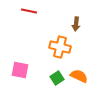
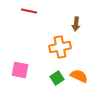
orange cross: rotated 25 degrees counterclockwise
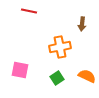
brown arrow: moved 6 px right
orange semicircle: moved 8 px right
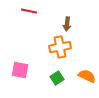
brown arrow: moved 15 px left
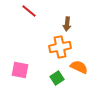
red line: rotated 28 degrees clockwise
orange semicircle: moved 8 px left, 9 px up
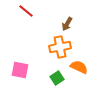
red line: moved 3 px left
brown arrow: rotated 24 degrees clockwise
